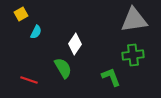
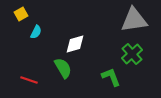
white diamond: rotated 40 degrees clockwise
green cross: moved 1 px left, 1 px up; rotated 35 degrees counterclockwise
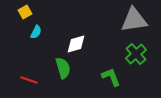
yellow square: moved 4 px right, 2 px up
white diamond: moved 1 px right
green cross: moved 4 px right
green semicircle: rotated 15 degrees clockwise
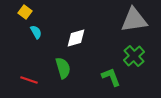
yellow square: rotated 24 degrees counterclockwise
cyan semicircle: rotated 56 degrees counterclockwise
white diamond: moved 6 px up
green cross: moved 2 px left, 2 px down
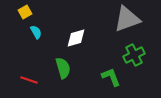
yellow square: rotated 24 degrees clockwise
gray triangle: moved 7 px left, 1 px up; rotated 12 degrees counterclockwise
green cross: moved 1 px up; rotated 15 degrees clockwise
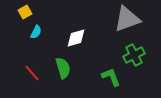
cyan semicircle: rotated 56 degrees clockwise
red line: moved 3 px right, 7 px up; rotated 30 degrees clockwise
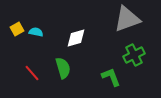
yellow square: moved 8 px left, 17 px down
cyan semicircle: rotated 104 degrees counterclockwise
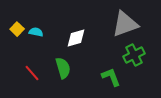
gray triangle: moved 2 px left, 5 px down
yellow square: rotated 16 degrees counterclockwise
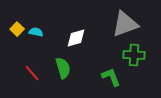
green cross: rotated 30 degrees clockwise
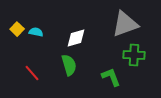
green semicircle: moved 6 px right, 3 px up
